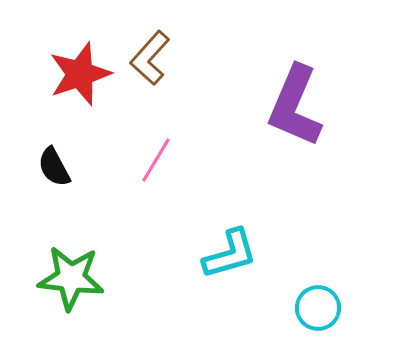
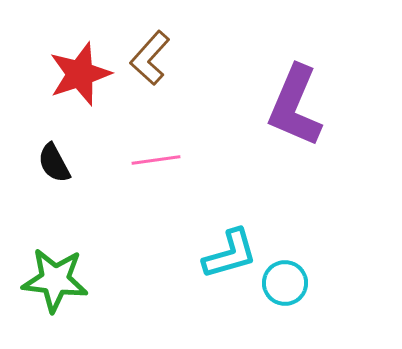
pink line: rotated 51 degrees clockwise
black semicircle: moved 4 px up
green star: moved 16 px left, 2 px down
cyan circle: moved 33 px left, 25 px up
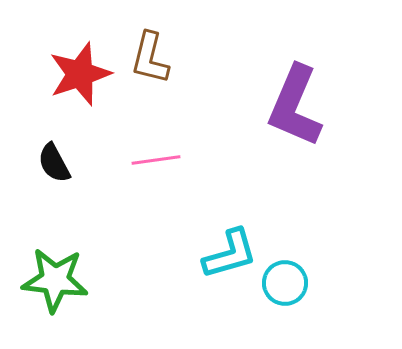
brown L-shape: rotated 28 degrees counterclockwise
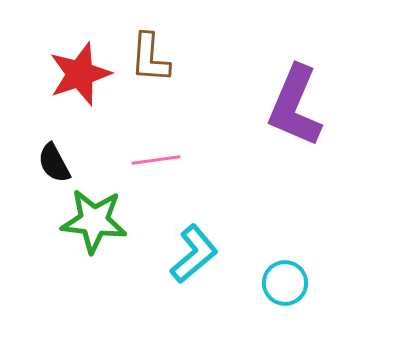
brown L-shape: rotated 10 degrees counterclockwise
cyan L-shape: moved 36 px left; rotated 24 degrees counterclockwise
green star: moved 39 px right, 59 px up
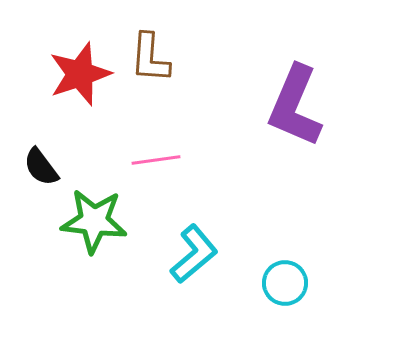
black semicircle: moved 13 px left, 4 px down; rotated 9 degrees counterclockwise
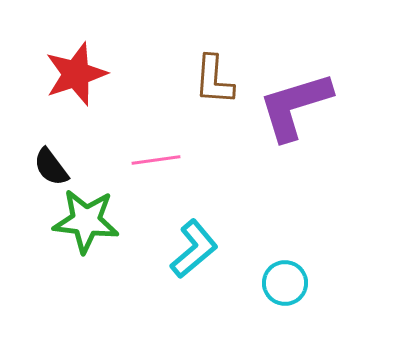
brown L-shape: moved 64 px right, 22 px down
red star: moved 4 px left
purple L-shape: rotated 50 degrees clockwise
black semicircle: moved 10 px right
green star: moved 8 px left
cyan L-shape: moved 5 px up
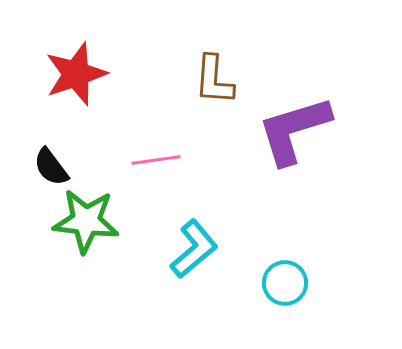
purple L-shape: moved 1 px left, 24 px down
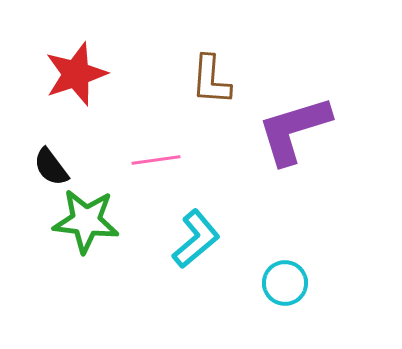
brown L-shape: moved 3 px left
cyan L-shape: moved 2 px right, 10 px up
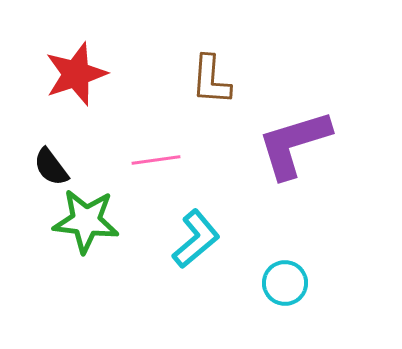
purple L-shape: moved 14 px down
